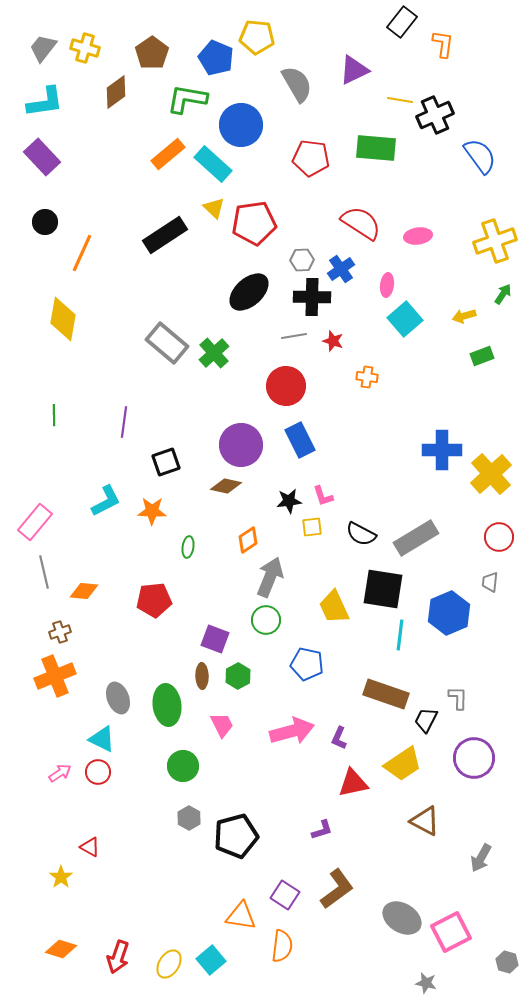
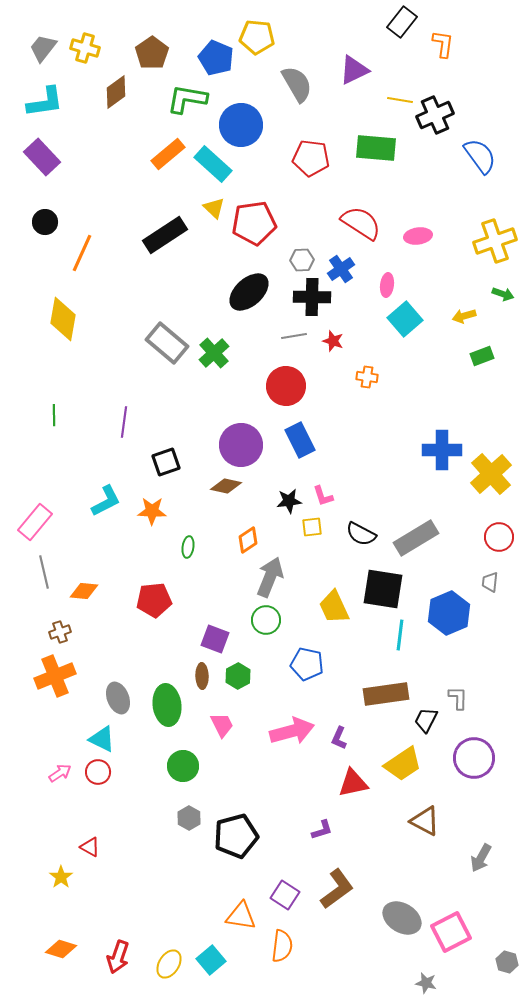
green arrow at (503, 294): rotated 75 degrees clockwise
brown rectangle at (386, 694): rotated 27 degrees counterclockwise
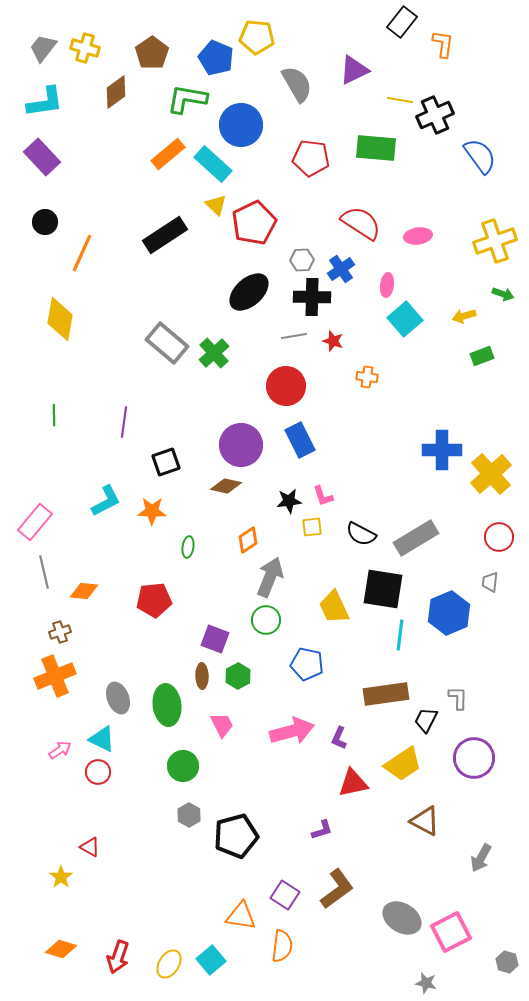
yellow triangle at (214, 208): moved 2 px right, 3 px up
red pentagon at (254, 223): rotated 18 degrees counterclockwise
yellow diamond at (63, 319): moved 3 px left
pink arrow at (60, 773): moved 23 px up
gray hexagon at (189, 818): moved 3 px up
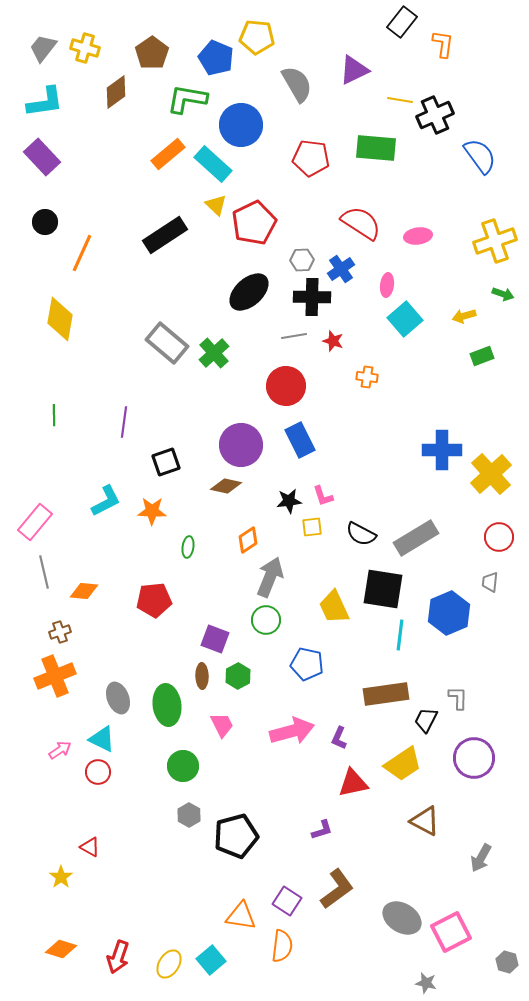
purple square at (285, 895): moved 2 px right, 6 px down
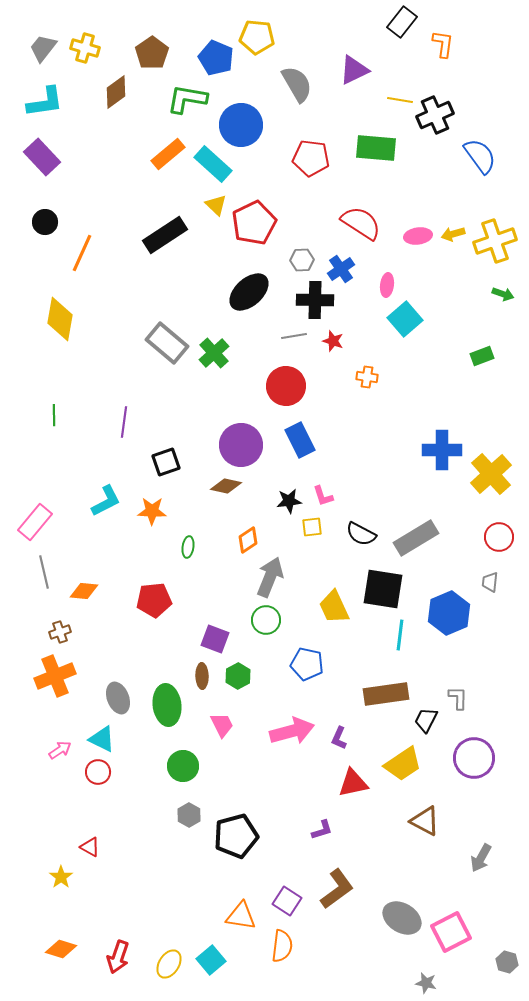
black cross at (312, 297): moved 3 px right, 3 px down
yellow arrow at (464, 316): moved 11 px left, 82 px up
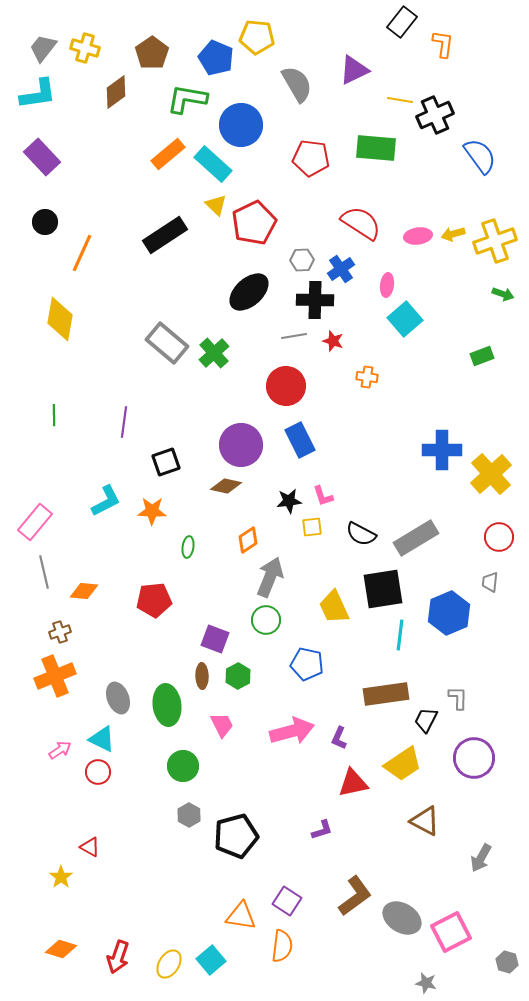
cyan L-shape at (45, 102): moved 7 px left, 8 px up
black square at (383, 589): rotated 18 degrees counterclockwise
brown L-shape at (337, 889): moved 18 px right, 7 px down
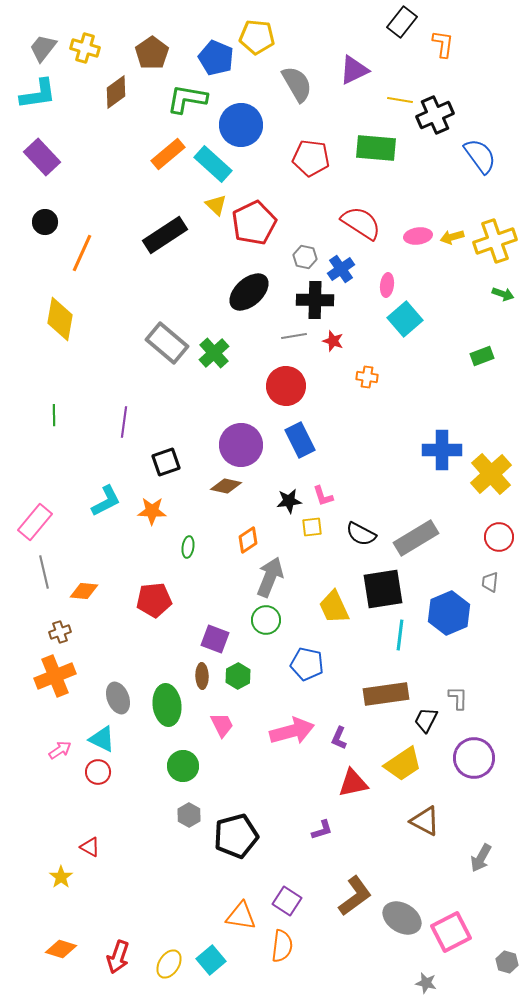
yellow arrow at (453, 234): moved 1 px left, 3 px down
gray hexagon at (302, 260): moved 3 px right, 3 px up; rotated 15 degrees clockwise
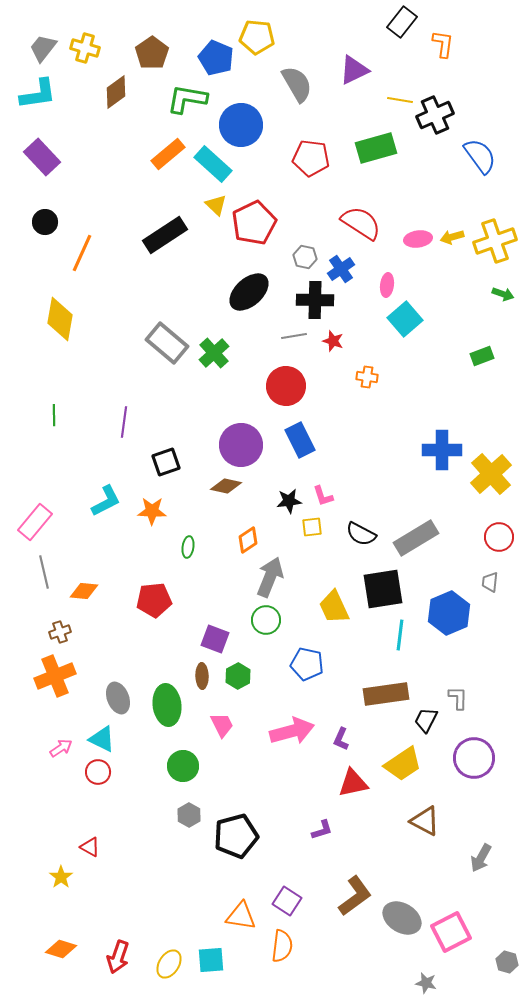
green rectangle at (376, 148): rotated 21 degrees counterclockwise
pink ellipse at (418, 236): moved 3 px down
purple L-shape at (339, 738): moved 2 px right, 1 px down
pink arrow at (60, 750): moved 1 px right, 2 px up
cyan square at (211, 960): rotated 36 degrees clockwise
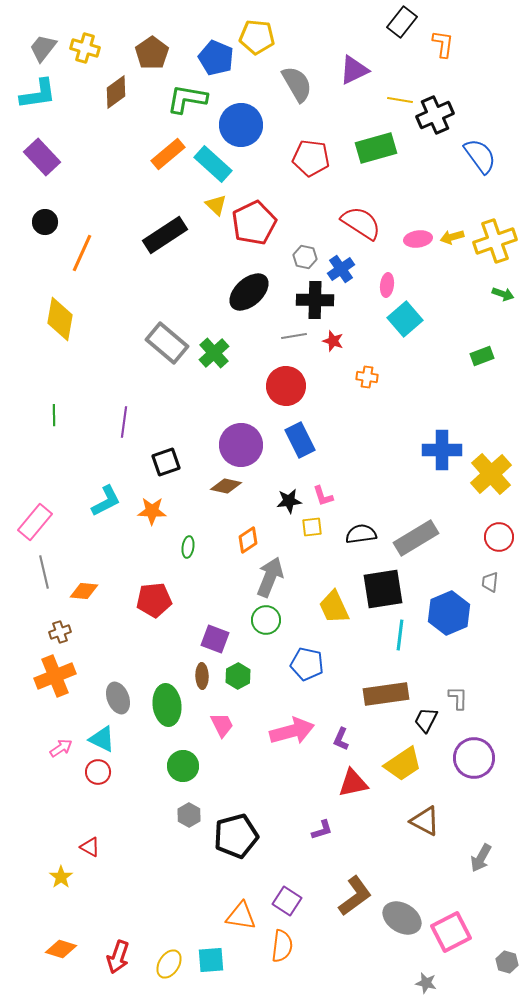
black semicircle at (361, 534): rotated 144 degrees clockwise
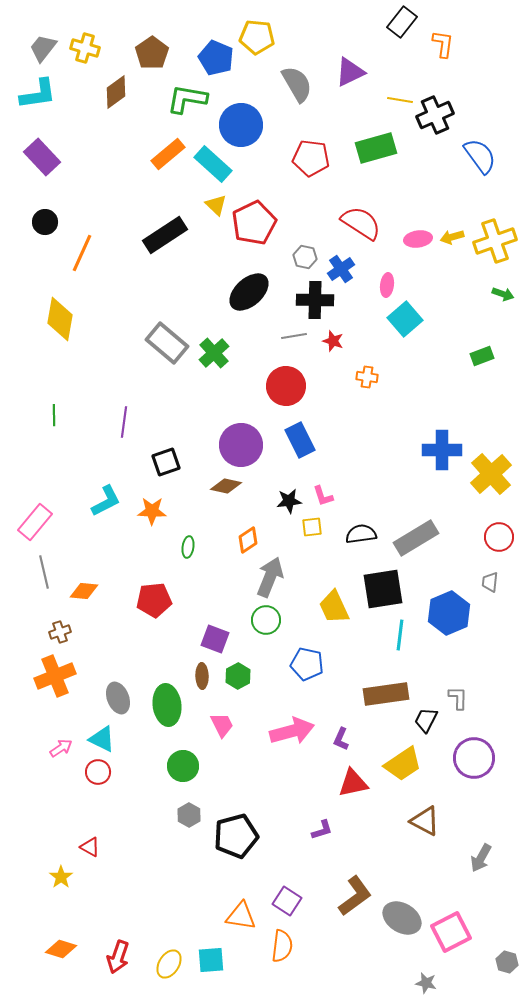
purple triangle at (354, 70): moved 4 px left, 2 px down
